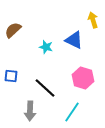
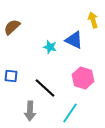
brown semicircle: moved 1 px left, 3 px up
cyan star: moved 4 px right
cyan line: moved 2 px left, 1 px down
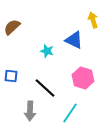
cyan star: moved 3 px left, 4 px down
